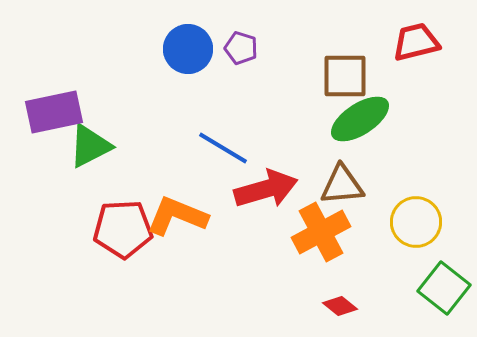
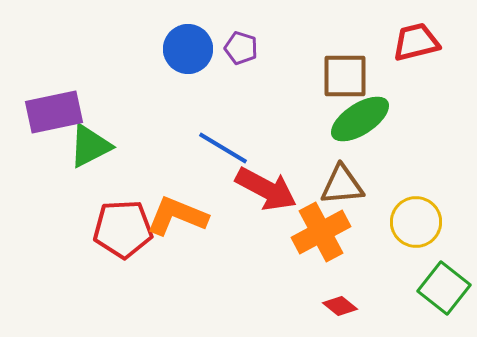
red arrow: rotated 44 degrees clockwise
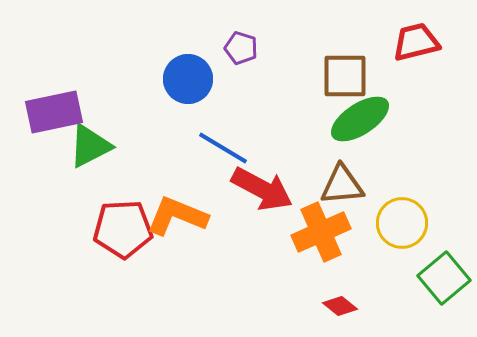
blue circle: moved 30 px down
red arrow: moved 4 px left
yellow circle: moved 14 px left, 1 px down
orange cross: rotated 4 degrees clockwise
green square: moved 10 px up; rotated 12 degrees clockwise
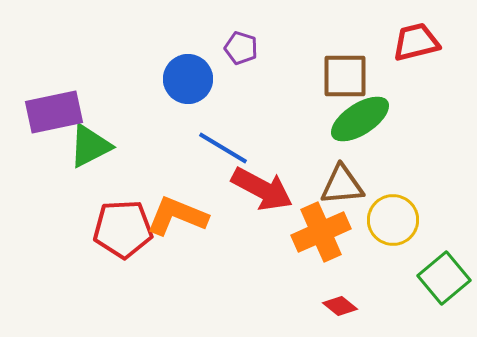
yellow circle: moved 9 px left, 3 px up
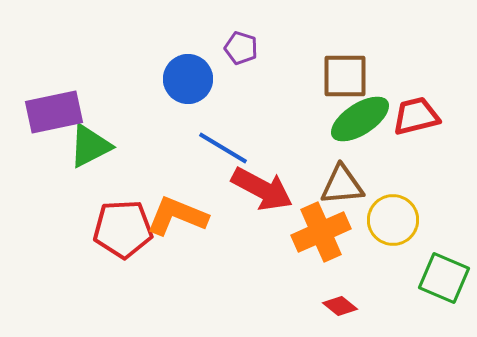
red trapezoid: moved 74 px down
green square: rotated 27 degrees counterclockwise
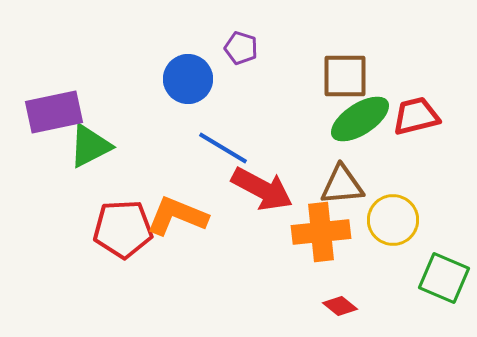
orange cross: rotated 18 degrees clockwise
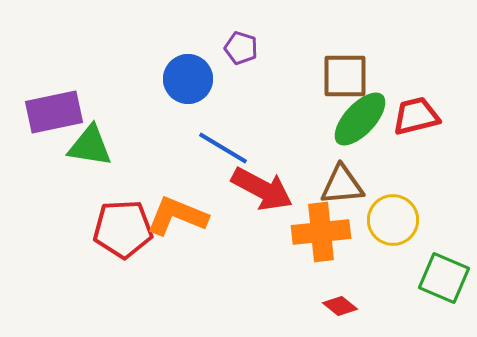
green ellipse: rotated 14 degrees counterclockwise
green triangle: rotated 36 degrees clockwise
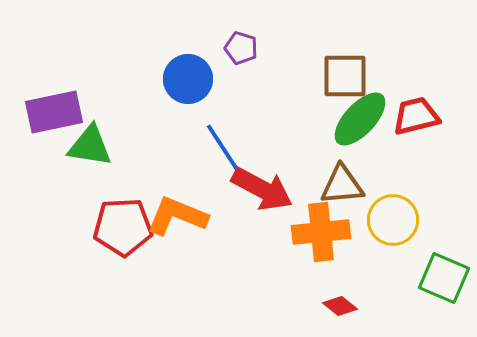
blue line: rotated 26 degrees clockwise
red pentagon: moved 2 px up
